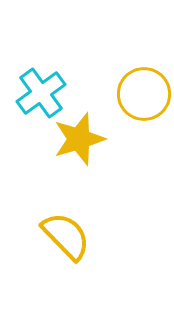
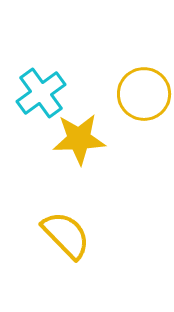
yellow star: rotated 14 degrees clockwise
yellow semicircle: moved 1 px up
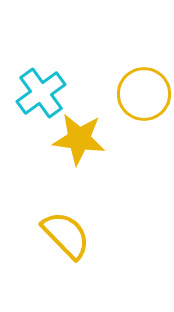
yellow star: rotated 10 degrees clockwise
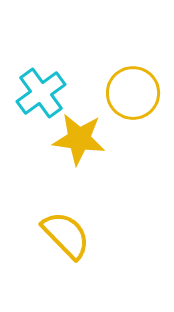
yellow circle: moved 11 px left, 1 px up
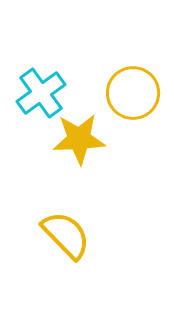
yellow star: rotated 10 degrees counterclockwise
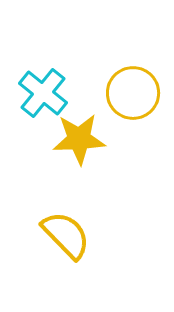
cyan cross: moved 2 px right; rotated 15 degrees counterclockwise
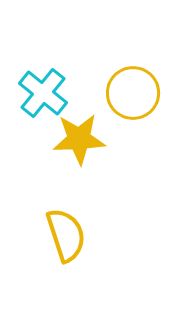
yellow semicircle: rotated 26 degrees clockwise
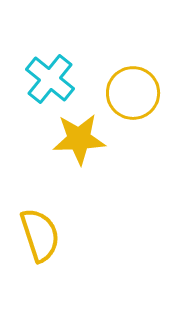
cyan cross: moved 7 px right, 14 px up
yellow semicircle: moved 26 px left
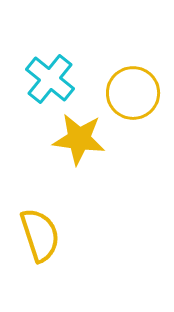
yellow star: rotated 10 degrees clockwise
